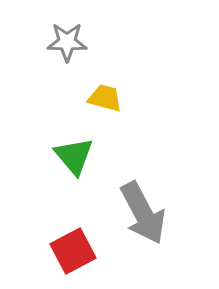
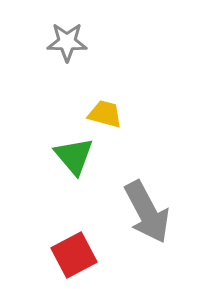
yellow trapezoid: moved 16 px down
gray arrow: moved 4 px right, 1 px up
red square: moved 1 px right, 4 px down
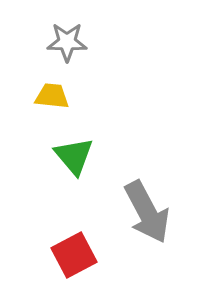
yellow trapezoid: moved 53 px left, 18 px up; rotated 9 degrees counterclockwise
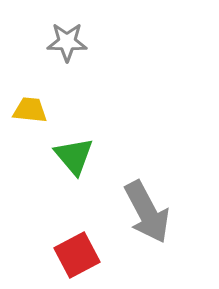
yellow trapezoid: moved 22 px left, 14 px down
red square: moved 3 px right
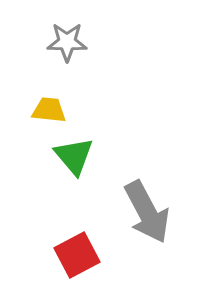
yellow trapezoid: moved 19 px right
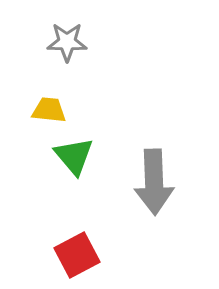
gray arrow: moved 7 px right, 30 px up; rotated 26 degrees clockwise
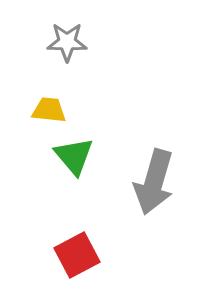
gray arrow: rotated 18 degrees clockwise
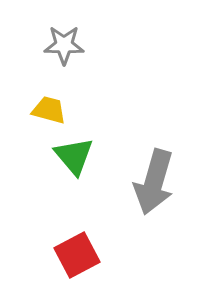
gray star: moved 3 px left, 3 px down
yellow trapezoid: rotated 9 degrees clockwise
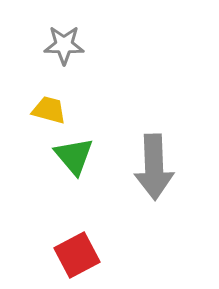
gray arrow: moved 15 px up; rotated 18 degrees counterclockwise
